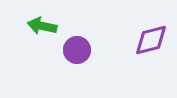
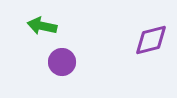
purple circle: moved 15 px left, 12 px down
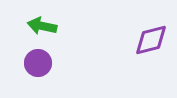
purple circle: moved 24 px left, 1 px down
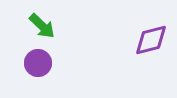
green arrow: rotated 148 degrees counterclockwise
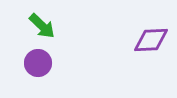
purple diamond: rotated 12 degrees clockwise
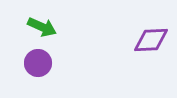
green arrow: moved 1 px down; rotated 20 degrees counterclockwise
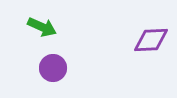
purple circle: moved 15 px right, 5 px down
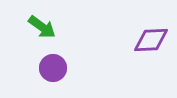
green arrow: rotated 12 degrees clockwise
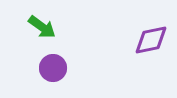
purple diamond: rotated 9 degrees counterclockwise
